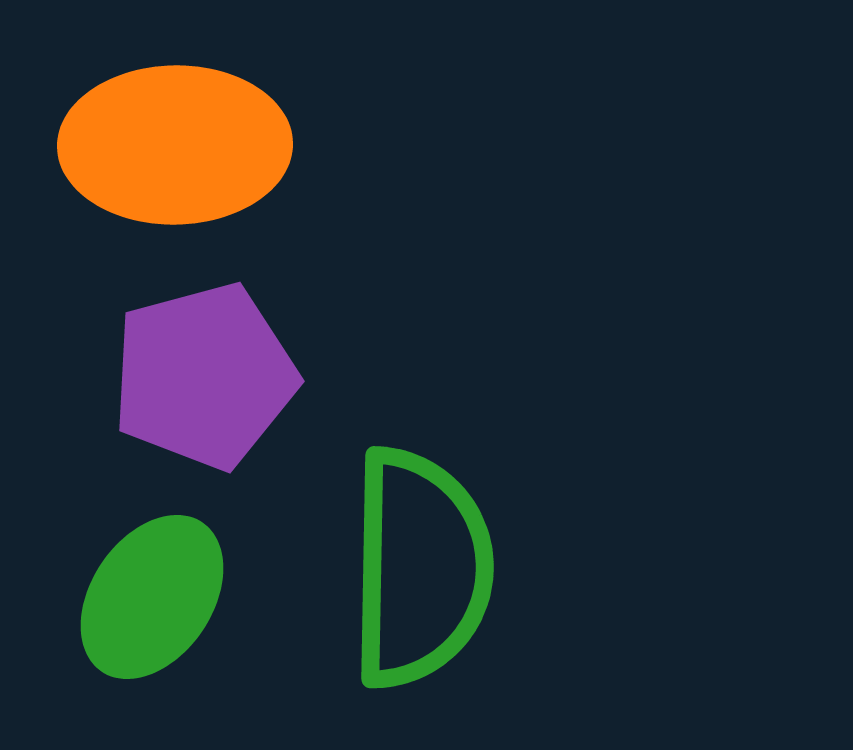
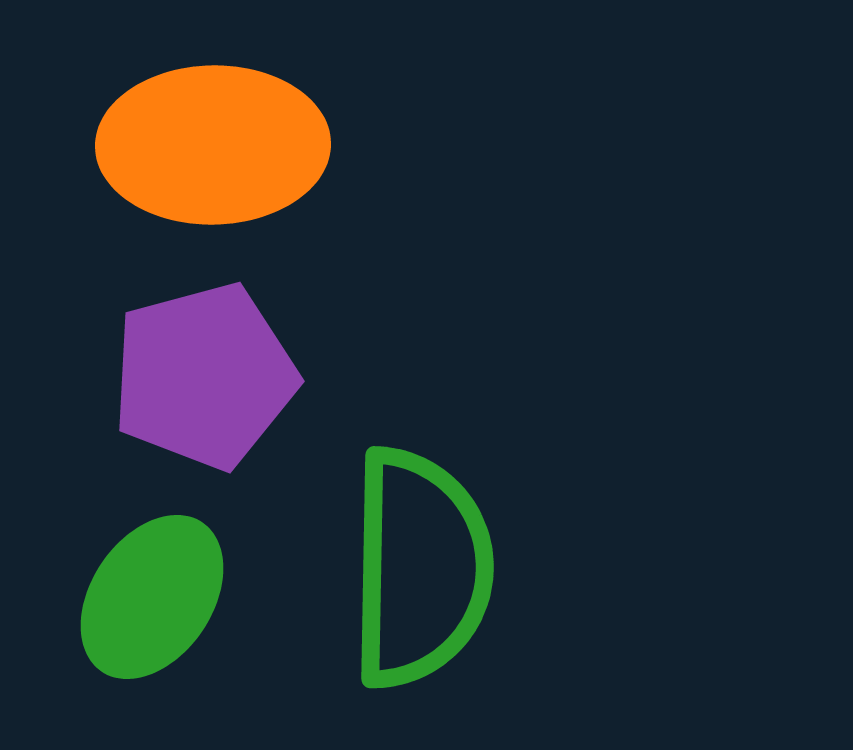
orange ellipse: moved 38 px right
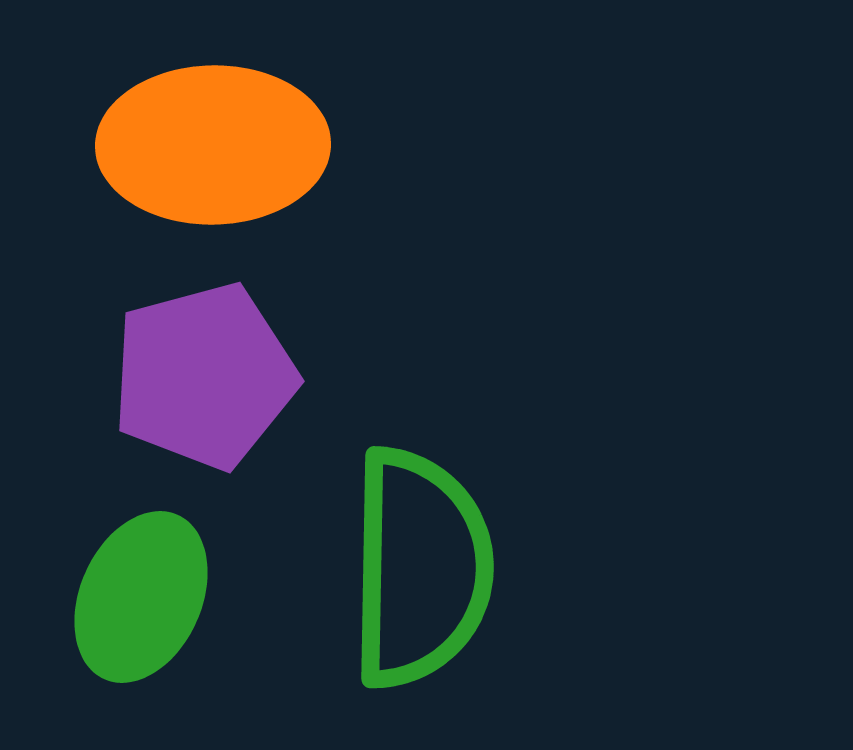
green ellipse: moved 11 px left; rotated 10 degrees counterclockwise
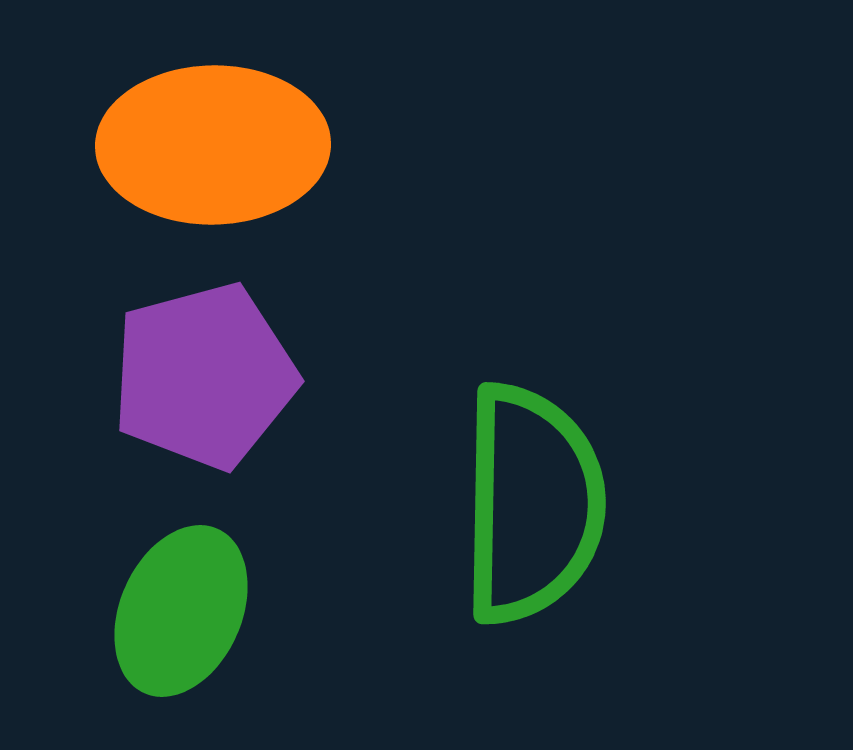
green semicircle: moved 112 px right, 64 px up
green ellipse: moved 40 px right, 14 px down
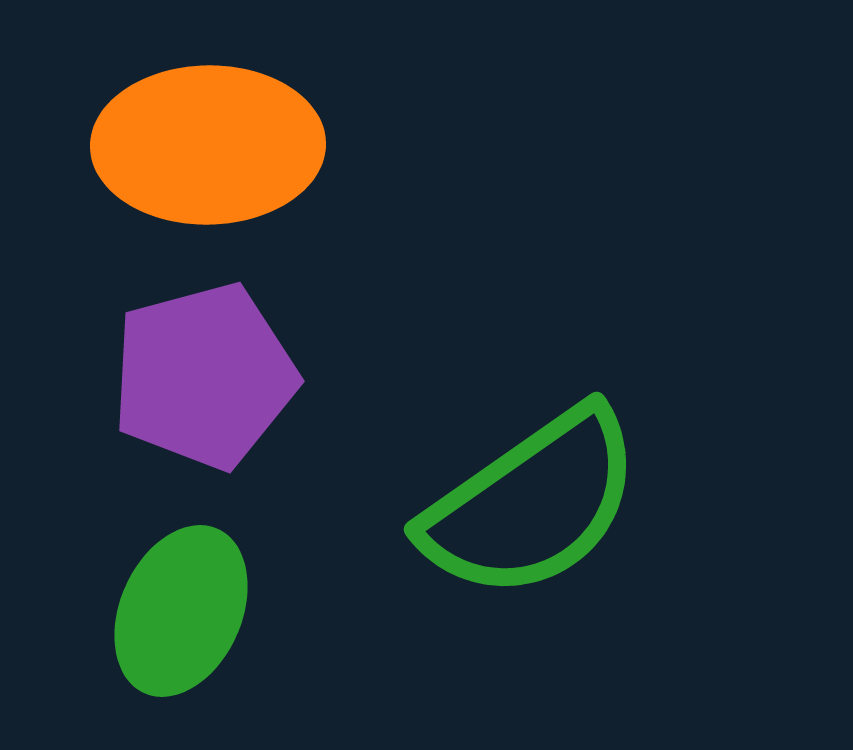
orange ellipse: moved 5 px left
green semicircle: rotated 54 degrees clockwise
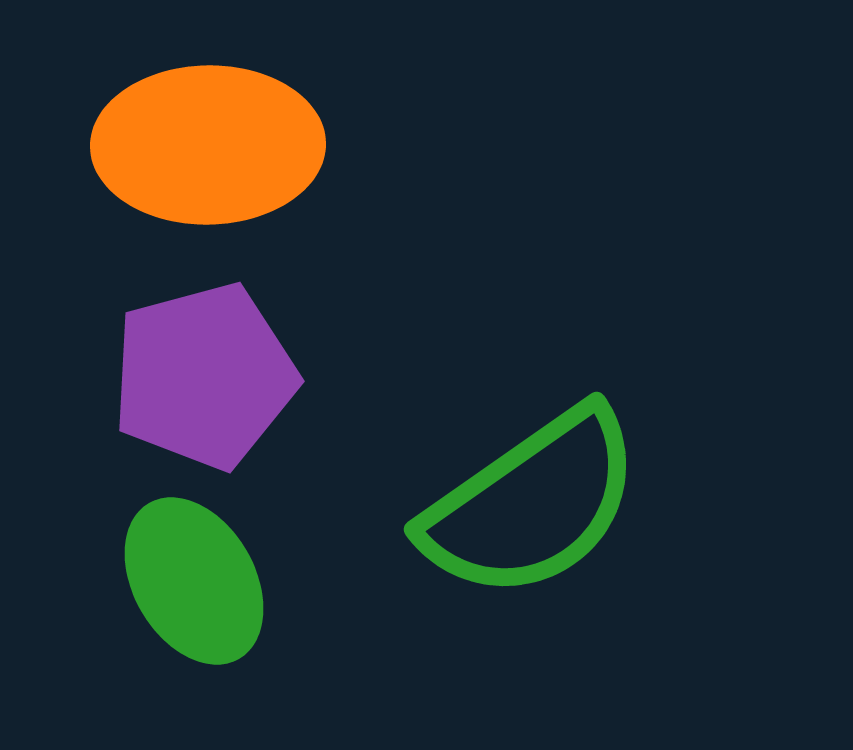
green ellipse: moved 13 px right, 30 px up; rotated 54 degrees counterclockwise
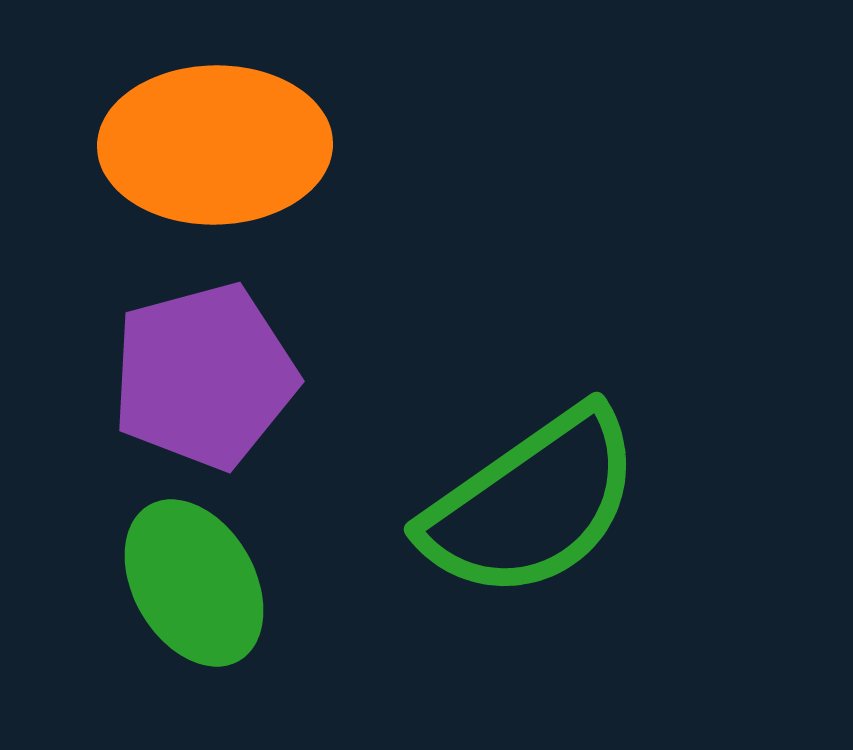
orange ellipse: moved 7 px right
green ellipse: moved 2 px down
